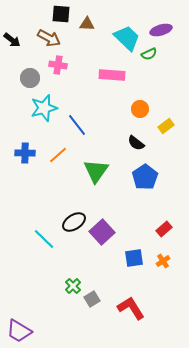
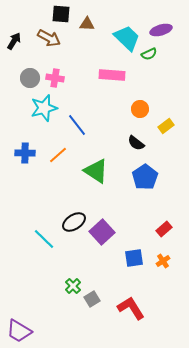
black arrow: moved 2 px right, 1 px down; rotated 96 degrees counterclockwise
pink cross: moved 3 px left, 13 px down
green triangle: rotated 32 degrees counterclockwise
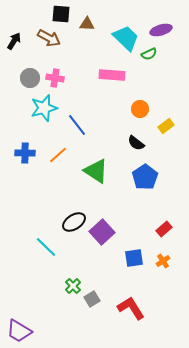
cyan trapezoid: moved 1 px left
cyan line: moved 2 px right, 8 px down
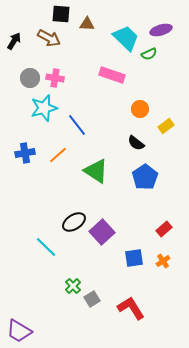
pink rectangle: rotated 15 degrees clockwise
blue cross: rotated 12 degrees counterclockwise
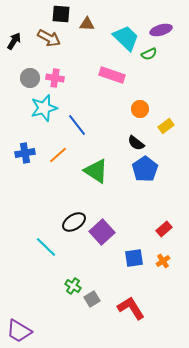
blue pentagon: moved 8 px up
green cross: rotated 14 degrees counterclockwise
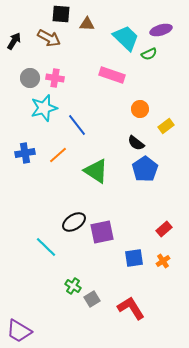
purple square: rotated 30 degrees clockwise
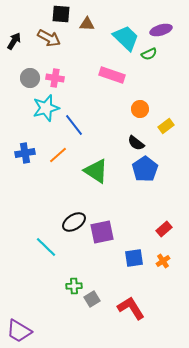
cyan star: moved 2 px right
blue line: moved 3 px left
green cross: moved 1 px right; rotated 35 degrees counterclockwise
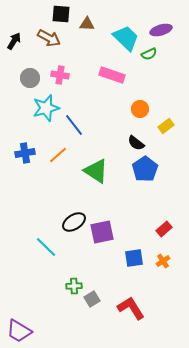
pink cross: moved 5 px right, 3 px up
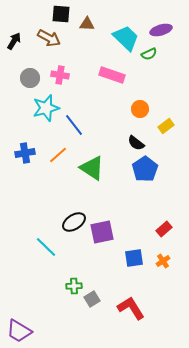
green triangle: moved 4 px left, 3 px up
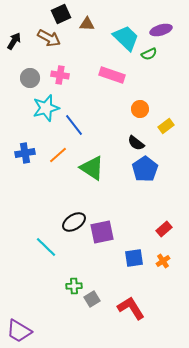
black square: rotated 30 degrees counterclockwise
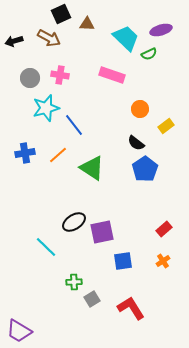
black arrow: rotated 138 degrees counterclockwise
blue square: moved 11 px left, 3 px down
green cross: moved 4 px up
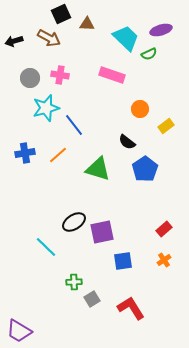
black semicircle: moved 9 px left, 1 px up
green triangle: moved 6 px right, 1 px down; rotated 16 degrees counterclockwise
orange cross: moved 1 px right, 1 px up
